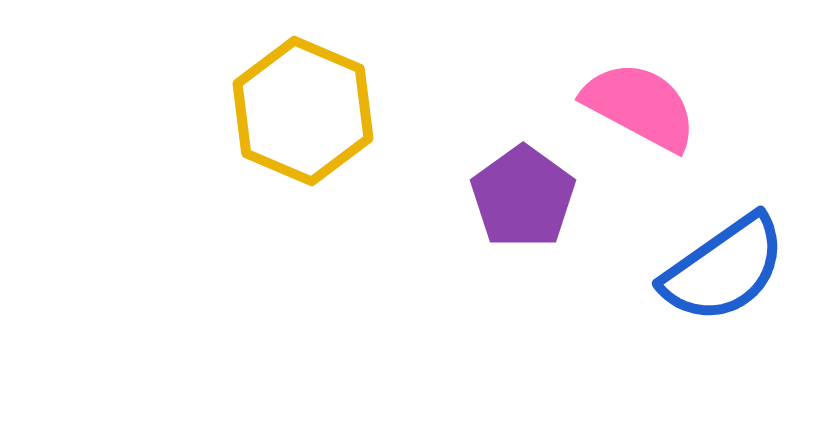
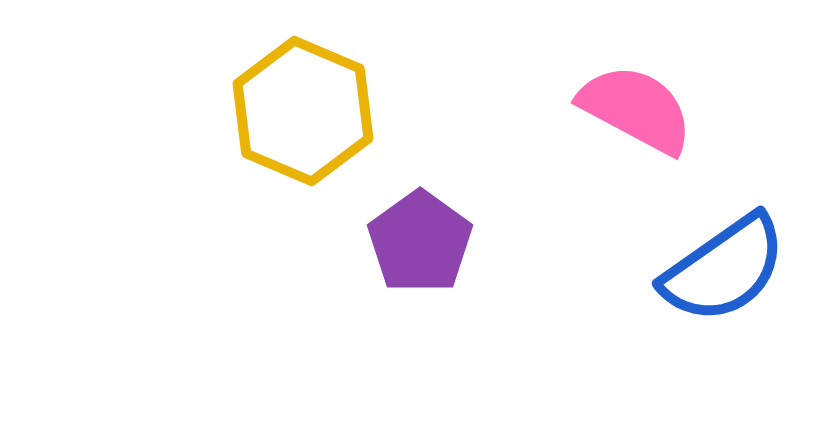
pink semicircle: moved 4 px left, 3 px down
purple pentagon: moved 103 px left, 45 px down
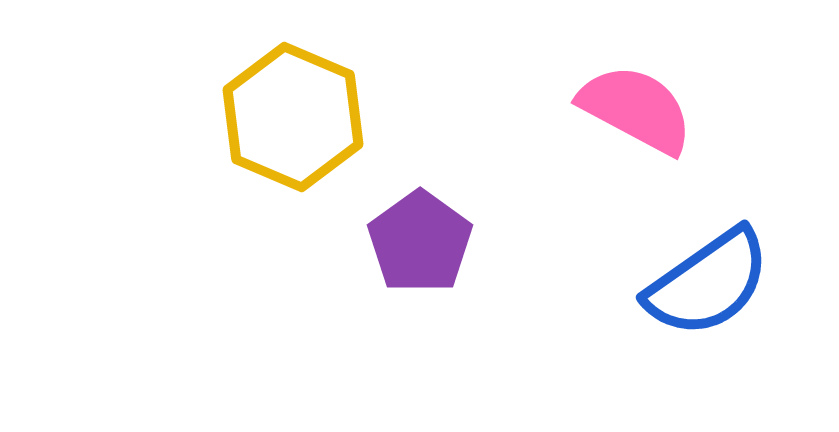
yellow hexagon: moved 10 px left, 6 px down
blue semicircle: moved 16 px left, 14 px down
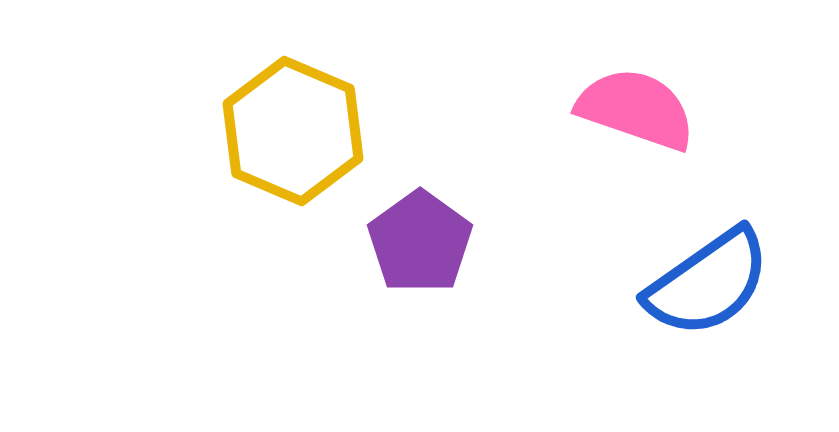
pink semicircle: rotated 9 degrees counterclockwise
yellow hexagon: moved 14 px down
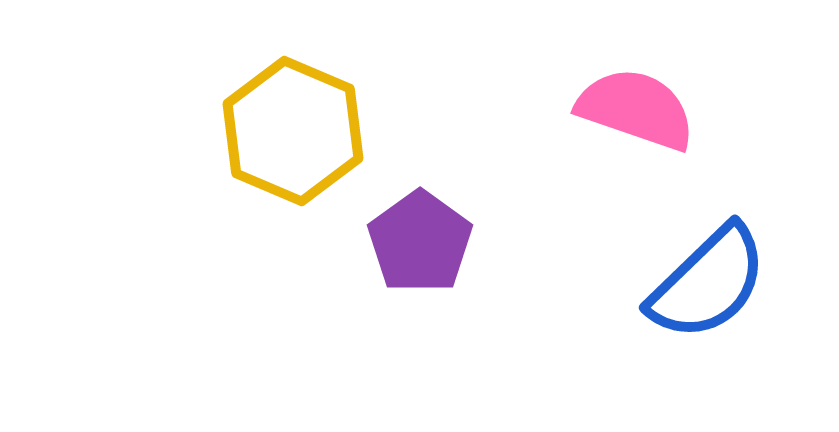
blue semicircle: rotated 9 degrees counterclockwise
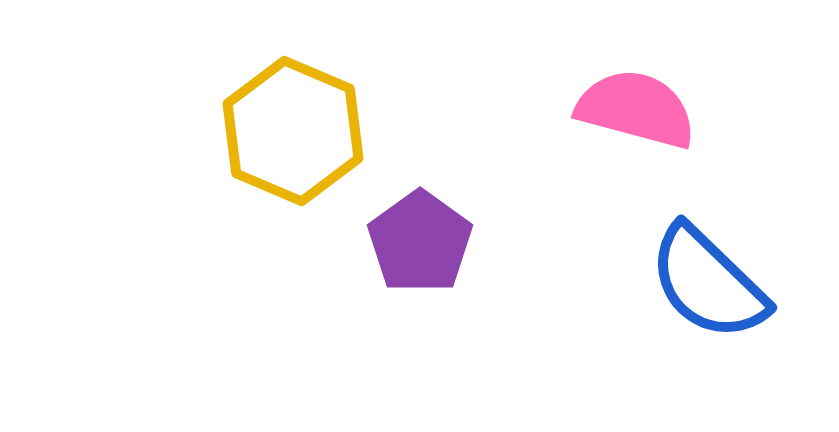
pink semicircle: rotated 4 degrees counterclockwise
blue semicircle: rotated 88 degrees clockwise
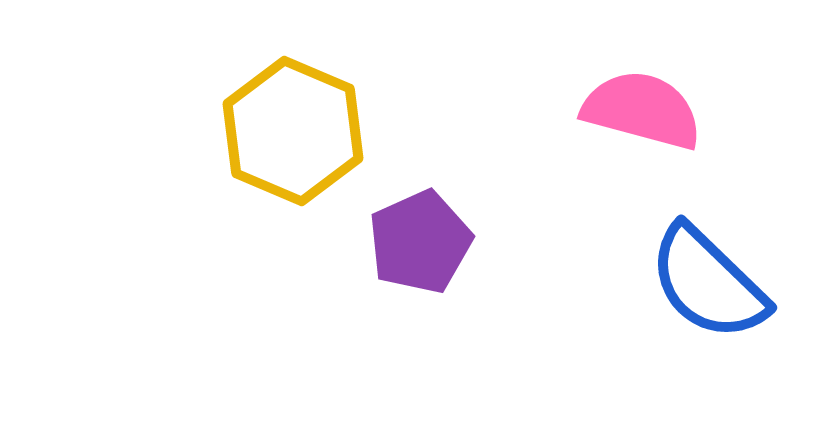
pink semicircle: moved 6 px right, 1 px down
purple pentagon: rotated 12 degrees clockwise
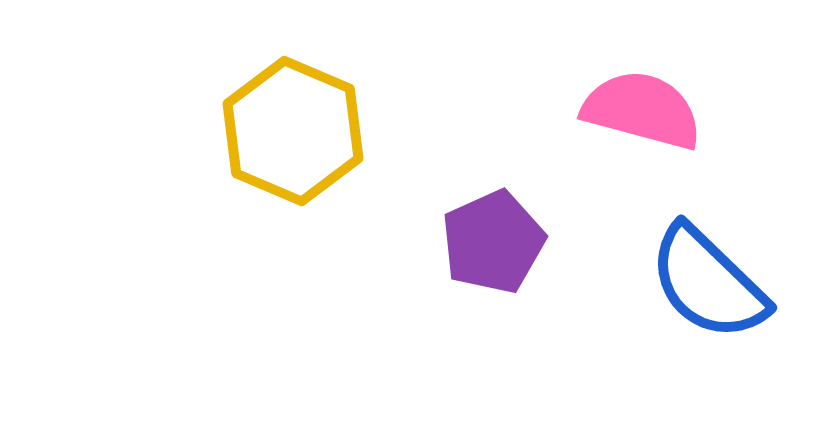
purple pentagon: moved 73 px right
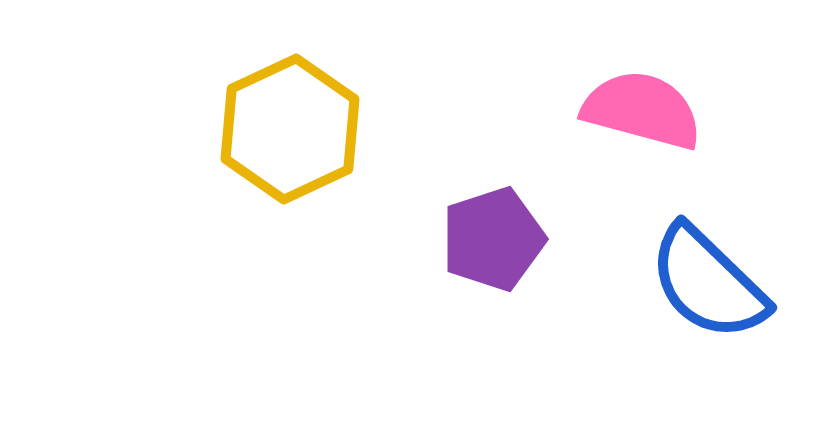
yellow hexagon: moved 3 px left, 2 px up; rotated 12 degrees clockwise
purple pentagon: moved 3 px up; rotated 6 degrees clockwise
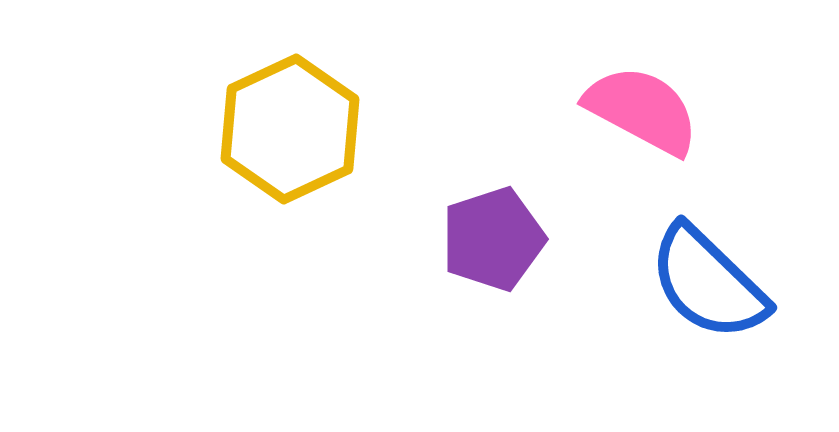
pink semicircle: rotated 13 degrees clockwise
